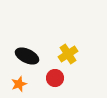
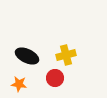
yellow cross: moved 2 px left, 1 px down; rotated 18 degrees clockwise
orange star: rotated 28 degrees clockwise
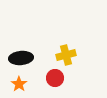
black ellipse: moved 6 px left, 2 px down; rotated 30 degrees counterclockwise
orange star: rotated 28 degrees clockwise
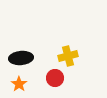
yellow cross: moved 2 px right, 1 px down
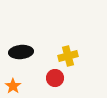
black ellipse: moved 6 px up
orange star: moved 6 px left, 2 px down
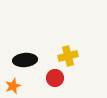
black ellipse: moved 4 px right, 8 px down
orange star: rotated 14 degrees clockwise
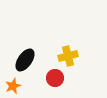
black ellipse: rotated 50 degrees counterclockwise
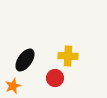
yellow cross: rotated 18 degrees clockwise
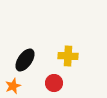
red circle: moved 1 px left, 5 px down
